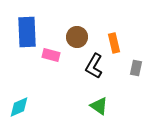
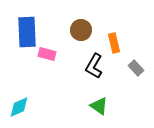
brown circle: moved 4 px right, 7 px up
pink rectangle: moved 4 px left, 1 px up
gray rectangle: rotated 56 degrees counterclockwise
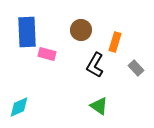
orange rectangle: moved 1 px right, 1 px up; rotated 30 degrees clockwise
black L-shape: moved 1 px right, 1 px up
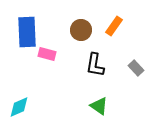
orange rectangle: moved 1 px left, 16 px up; rotated 18 degrees clockwise
black L-shape: rotated 20 degrees counterclockwise
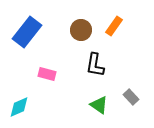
blue rectangle: rotated 40 degrees clockwise
pink rectangle: moved 20 px down
gray rectangle: moved 5 px left, 29 px down
green triangle: moved 1 px up
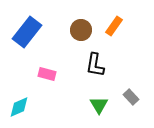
green triangle: rotated 24 degrees clockwise
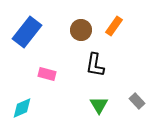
gray rectangle: moved 6 px right, 4 px down
cyan diamond: moved 3 px right, 1 px down
